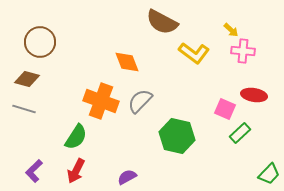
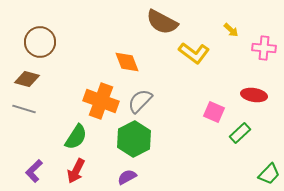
pink cross: moved 21 px right, 3 px up
pink square: moved 11 px left, 3 px down
green hexagon: moved 43 px left, 3 px down; rotated 20 degrees clockwise
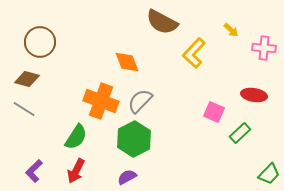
yellow L-shape: rotated 96 degrees clockwise
gray line: rotated 15 degrees clockwise
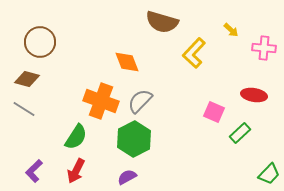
brown semicircle: rotated 12 degrees counterclockwise
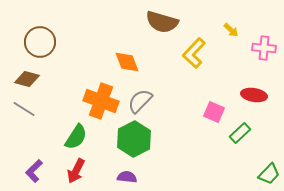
purple semicircle: rotated 36 degrees clockwise
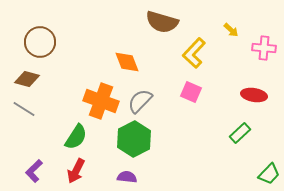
pink square: moved 23 px left, 20 px up
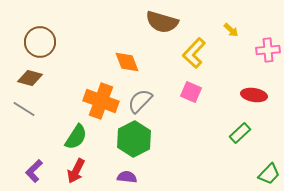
pink cross: moved 4 px right, 2 px down; rotated 10 degrees counterclockwise
brown diamond: moved 3 px right, 1 px up
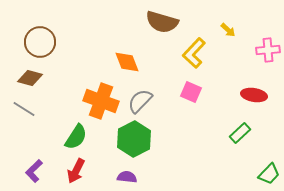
yellow arrow: moved 3 px left
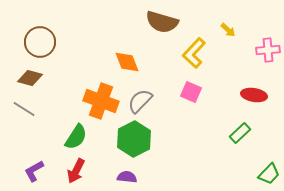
purple L-shape: rotated 15 degrees clockwise
